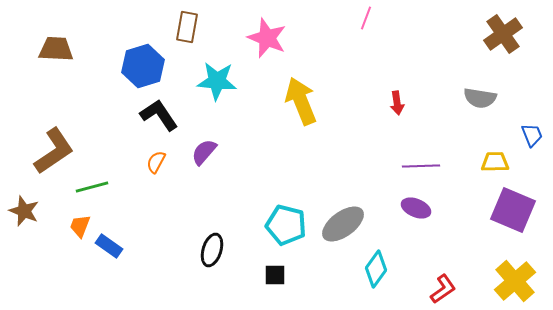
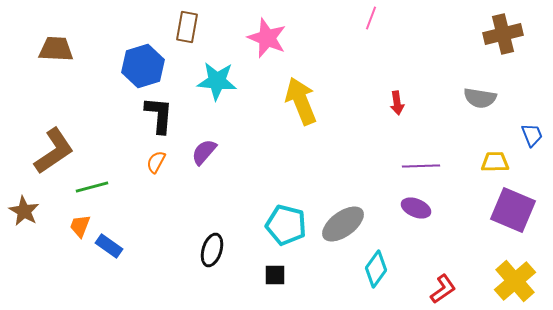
pink line: moved 5 px right
brown cross: rotated 21 degrees clockwise
black L-shape: rotated 39 degrees clockwise
brown star: rotated 8 degrees clockwise
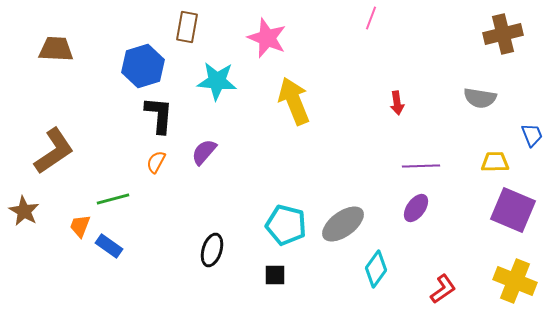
yellow arrow: moved 7 px left
green line: moved 21 px right, 12 px down
purple ellipse: rotated 76 degrees counterclockwise
yellow cross: rotated 27 degrees counterclockwise
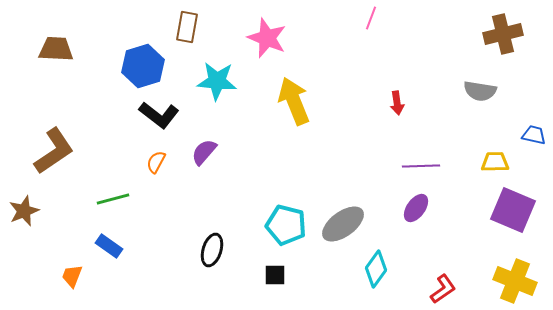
gray semicircle: moved 7 px up
black L-shape: rotated 123 degrees clockwise
blue trapezoid: moved 2 px right; rotated 55 degrees counterclockwise
brown star: rotated 20 degrees clockwise
orange trapezoid: moved 8 px left, 50 px down
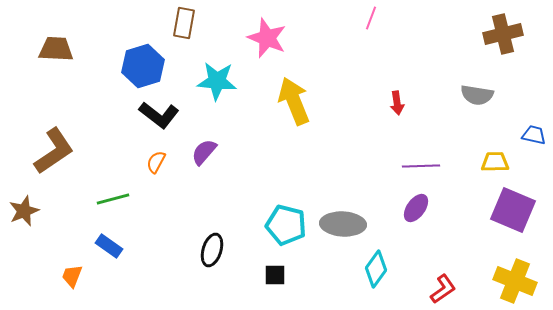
brown rectangle: moved 3 px left, 4 px up
gray semicircle: moved 3 px left, 4 px down
gray ellipse: rotated 39 degrees clockwise
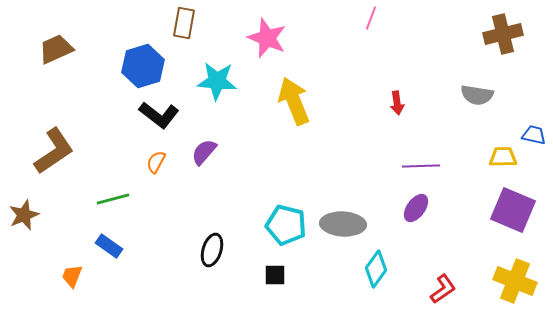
brown trapezoid: rotated 27 degrees counterclockwise
yellow trapezoid: moved 8 px right, 5 px up
brown star: moved 4 px down
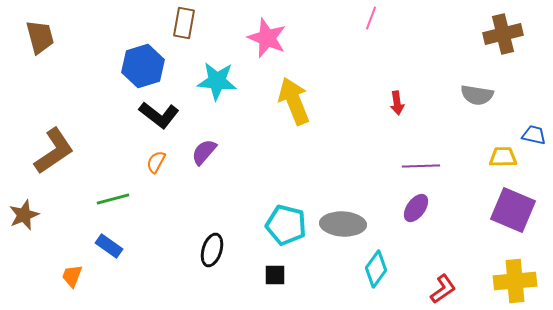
brown trapezoid: moved 16 px left, 12 px up; rotated 99 degrees clockwise
yellow cross: rotated 27 degrees counterclockwise
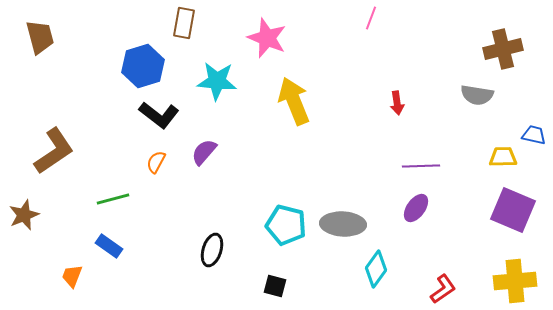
brown cross: moved 15 px down
black square: moved 11 px down; rotated 15 degrees clockwise
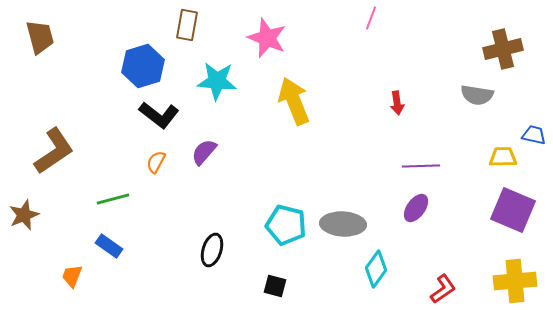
brown rectangle: moved 3 px right, 2 px down
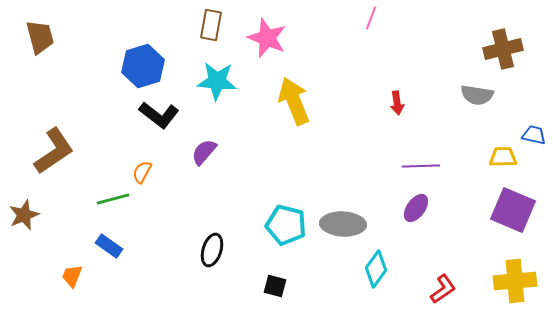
brown rectangle: moved 24 px right
orange semicircle: moved 14 px left, 10 px down
